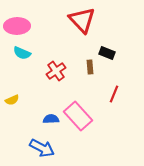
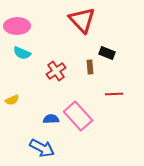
red line: rotated 66 degrees clockwise
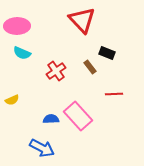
brown rectangle: rotated 32 degrees counterclockwise
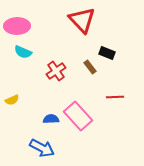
cyan semicircle: moved 1 px right, 1 px up
red line: moved 1 px right, 3 px down
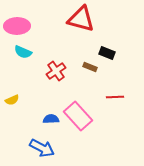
red triangle: moved 1 px left, 1 px up; rotated 32 degrees counterclockwise
brown rectangle: rotated 32 degrees counterclockwise
